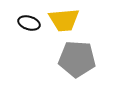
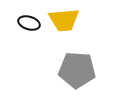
gray pentagon: moved 11 px down
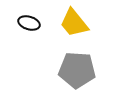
yellow trapezoid: moved 10 px right, 3 px down; rotated 56 degrees clockwise
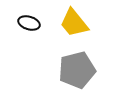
gray pentagon: rotated 18 degrees counterclockwise
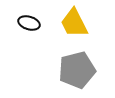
yellow trapezoid: rotated 12 degrees clockwise
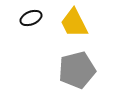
black ellipse: moved 2 px right, 5 px up; rotated 40 degrees counterclockwise
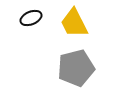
gray pentagon: moved 1 px left, 2 px up
